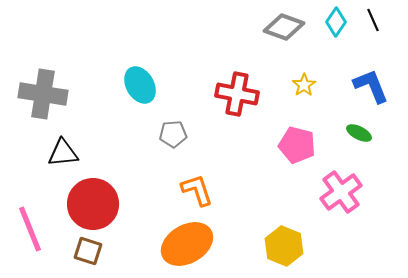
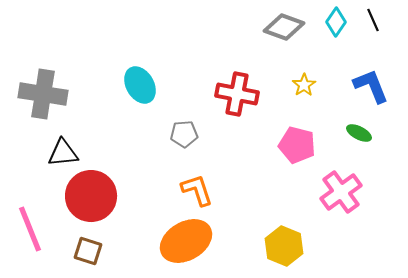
gray pentagon: moved 11 px right
red circle: moved 2 px left, 8 px up
orange ellipse: moved 1 px left, 3 px up
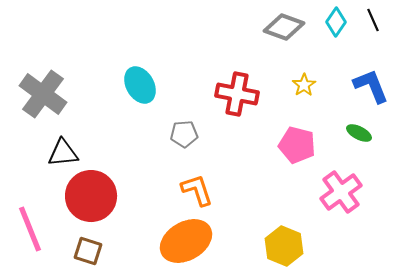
gray cross: rotated 27 degrees clockwise
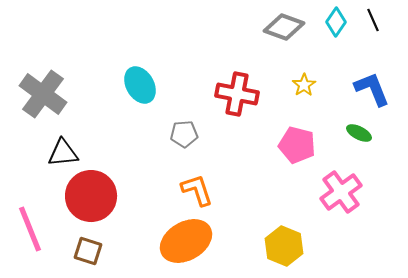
blue L-shape: moved 1 px right, 3 px down
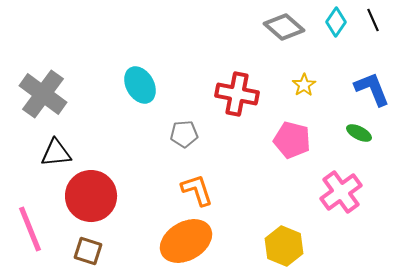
gray diamond: rotated 21 degrees clockwise
pink pentagon: moved 5 px left, 5 px up
black triangle: moved 7 px left
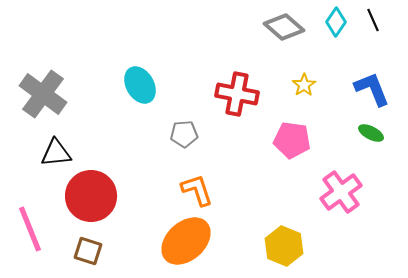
green ellipse: moved 12 px right
pink pentagon: rotated 6 degrees counterclockwise
orange ellipse: rotated 12 degrees counterclockwise
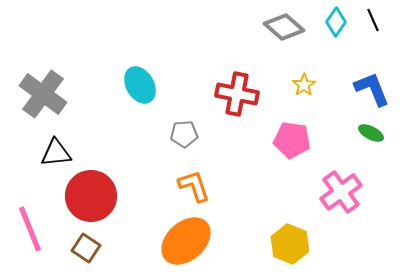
orange L-shape: moved 3 px left, 4 px up
yellow hexagon: moved 6 px right, 2 px up
brown square: moved 2 px left, 3 px up; rotated 16 degrees clockwise
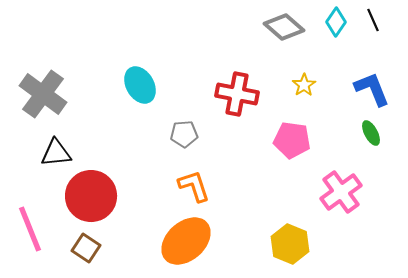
green ellipse: rotated 35 degrees clockwise
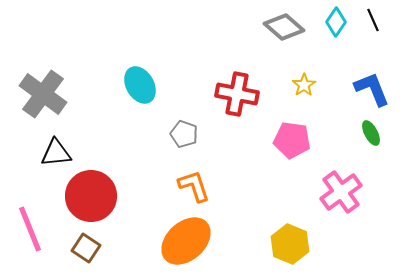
gray pentagon: rotated 24 degrees clockwise
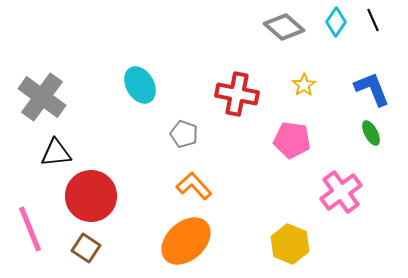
gray cross: moved 1 px left, 3 px down
orange L-shape: rotated 24 degrees counterclockwise
